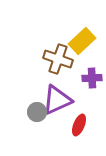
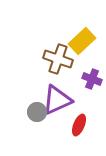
purple cross: moved 1 px down; rotated 24 degrees clockwise
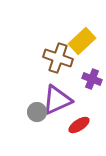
brown cross: moved 1 px up
red ellipse: rotated 35 degrees clockwise
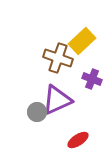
red ellipse: moved 1 px left, 15 px down
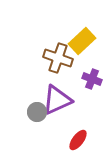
red ellipse: rotated 20 degrees counterclockwise
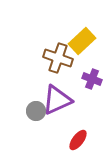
gray circle: moved 1 px left, 1 px up
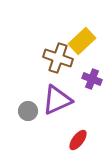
gray circle: moved 8 px left
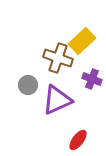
gray circle: moved 26 px up
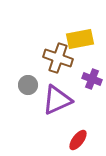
yellow rectangle: moved 2 px left, 2 px up; rotated 32 degrees clockwise
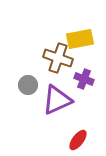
purple cross: moved 8 px left
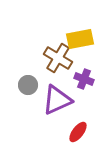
brown cross: rotated 12 degrees clockwise
red ellipse: moved 8 px up
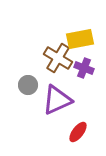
purple cross: moved 11 px up
